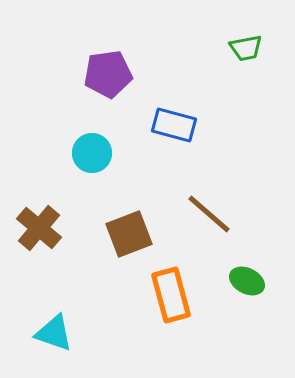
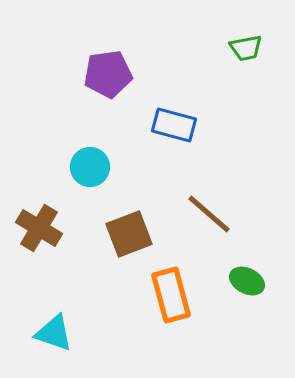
cyan circle: moved 2 px left, 14 px down
brown cross: rotated 9 degrees counterclockwise
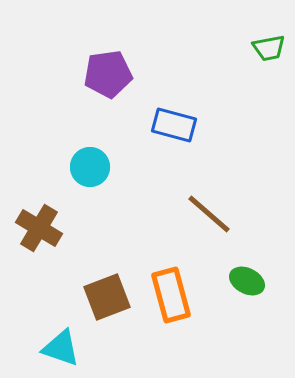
green trapezoid: moved 23 px right
brown square: moved 22 px left, 63 px down
cyan triangle: moved 7 px right, 15 px down
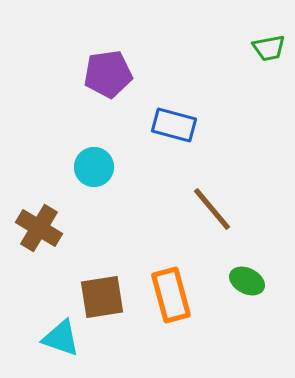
cyan circle: moved 4 px right
brown line: moved 3 px right, 5 px up; rotated 9 degrees clockwise
brown square: moved 5 px left; rotated 12 degrees clockwise
cyan triangle: moved 10 px up
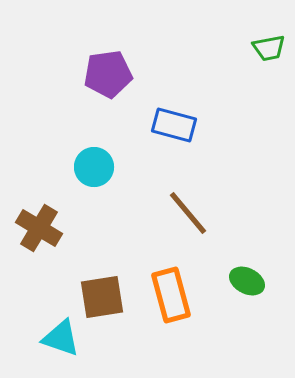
brown line: moved 24 px left, 4 px down
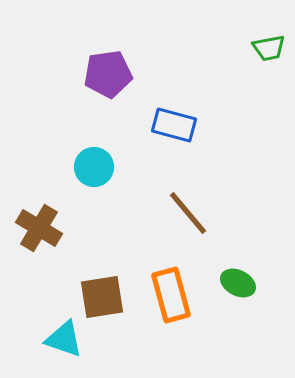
green ellipse: moved 9 px left, 2 px down
cyan triangle: moved 3 px right, 1 px down
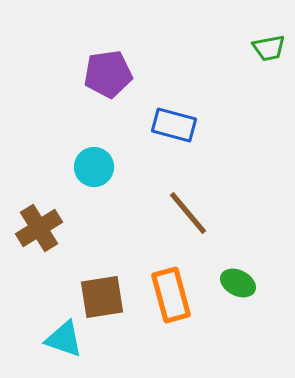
brown cross: rotated 27 degrees clockwise
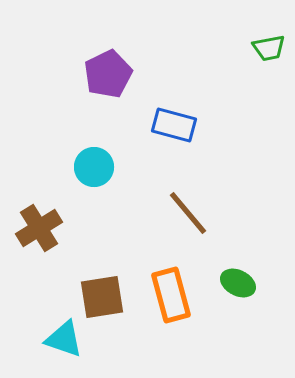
purple pentagon: rotated 18 degrees counterclockwise
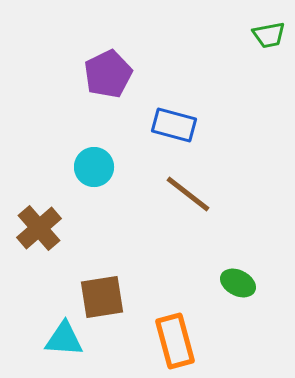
green trapezoid: moved 13 px up
brown line: moved 19 px up; rotated 12 degrees counterclockwise
brown cross: rotated 9 degrees counterclockwise
orange rectangle: moved 4 px right, 46 px down
cyan triangle: rotated 15 degrees counterclockwise
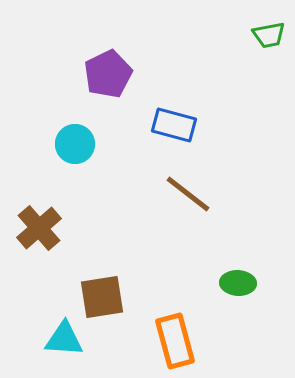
cyan circle: moved 19 px left, 23 px up
green ellipse: rotated 24 degrees counterclockwise
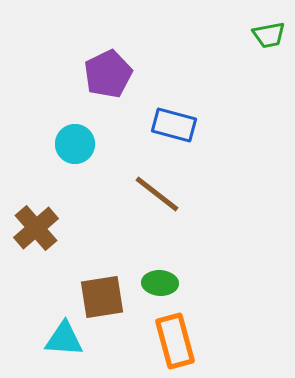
brown line: moved 31 px left
brown cross: moved 3 px left
green ellipse: moved 78 px left
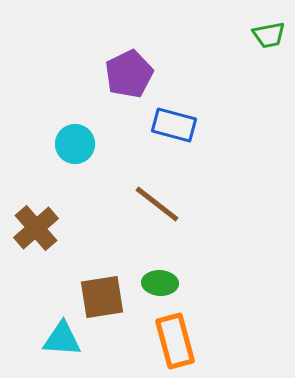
purple pentagon: moved 21 px right
brown line: moved 10 px down
cyan triangle: moved 2 px left
